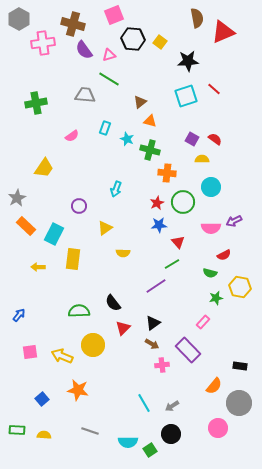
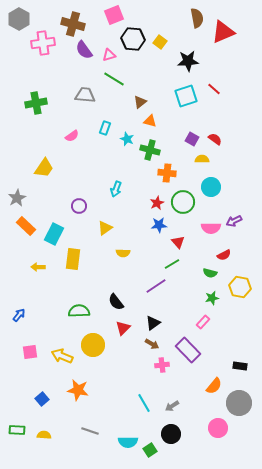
green line at (109, 79): moved 5 px right
green star at (216, 298): moved 4 px left
black semicircle at (113, 303): moved 3 px right, 1 px up
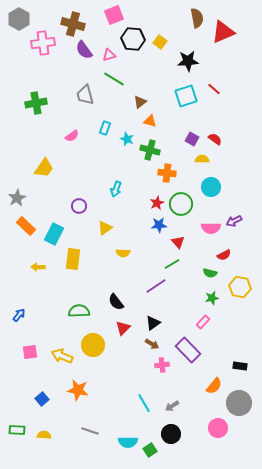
gray trapezoid at (85, 95): rotated 110 degrees counterclockwise
green circle at (183, 202): moved 2 px left, 2 px down
